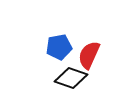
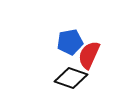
blue pentagon: moved 11 px right, 5 px up
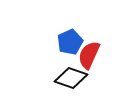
blue pentagon: rotated 15 degrees counterclockwise
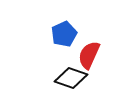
blue pentagon: moved 6 px left, 8 px up
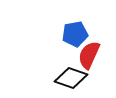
blue pentagon: moved 11 px right; rotated 15 degrees clockwise
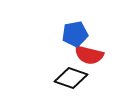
red semicircle: rotated 100 degrees counterclockwise
